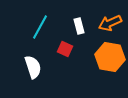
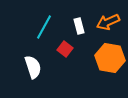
orange arrow: moved 2 px left, 1 px up
cyan line: moved 4 px right
red square: rotated 14 degrees clockwise
orange hexagon: moved 1 px down
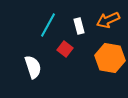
orange arrow: moved 2 px up
cyan line: moved 4 px right, 2 px up
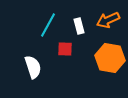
red square: rotated 35 degrees counterclockwise
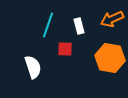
orange arrow: moved 4 px right, 1 px up
cyan line: rotated 10 degrees counterclockwise
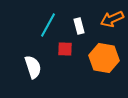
cyan line: rotated 10 degrees clockwise
orange hexagon: moved 6 px left
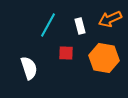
orange arrow: moved 2 px left
white rectangle: moved 1 px right
red square: moved 1 px right, 4 px down
white semicircle: moved 4 px left, 1 px down
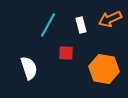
white rectangle: moved 1 px right, 1 px up
orange hexagon: moved 11 px down
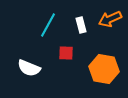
white semicircle: rotated 130 degrees clockwise
